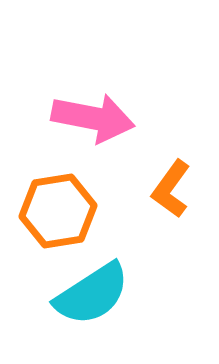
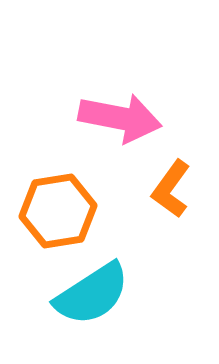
pink arrow: moved 27 px right
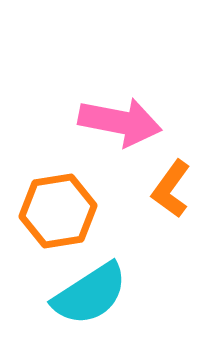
pink arrow: moved 4 px down
cyan semicircle: moved 2 px left
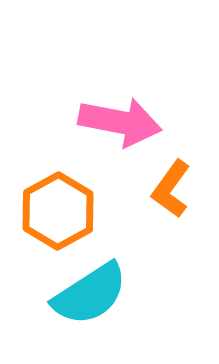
orange hexagon: rotated 20 degrees counterclockwise
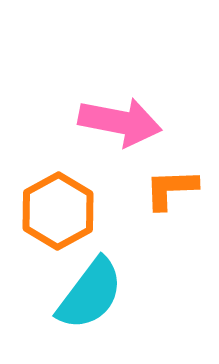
orange L-shape: rotated 52 degrees clockwise
cyan semicircle: rotated 20 degrees counterclockwise
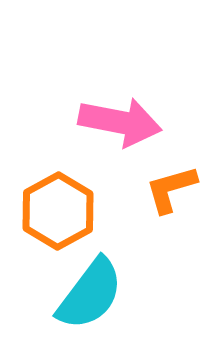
orange L-shape: rotated 14 degrees counterclockwise
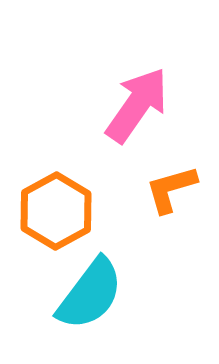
pink arrow: moved 17 px right, 17 px up; rotated 66 degrees counterclockwise
orange hexagon: moved 2 px left
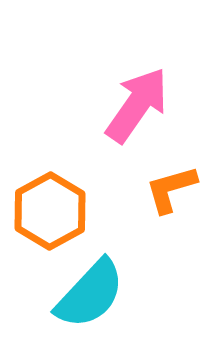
orange hexagon: moved 6 px left
cyan semicircle: rotated 6 degrees clockwise
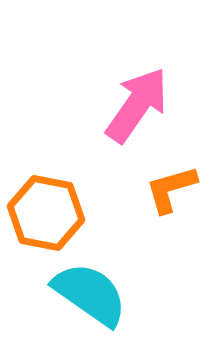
orange hexagon: moved 4 px left, 2 px down; rotated 20 degrees counterclockwise
cyan semicircle: rotated 98 degrees counterclockwise
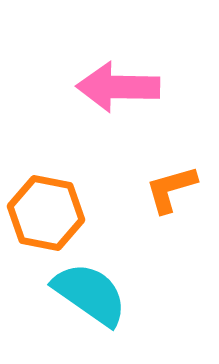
pink arrow: moved 19 px left, 18 px up; rotated 124 degrees counterclockwise
